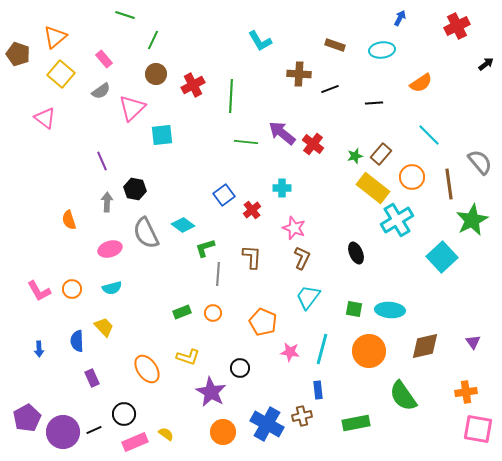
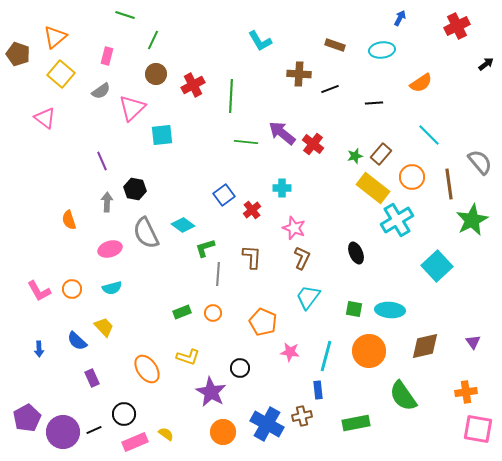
pink rectangle at (104, 59): moved 3 px right, 3 px up; rotated 54 degrees clockwise
cyan square at (442, 257): moved 5 px left, 9 px down
blue semicircle at (77, 341): rotated 45 degrees counterclockwise
cyan line at (322, 349): moved 4 px right, 7 px down
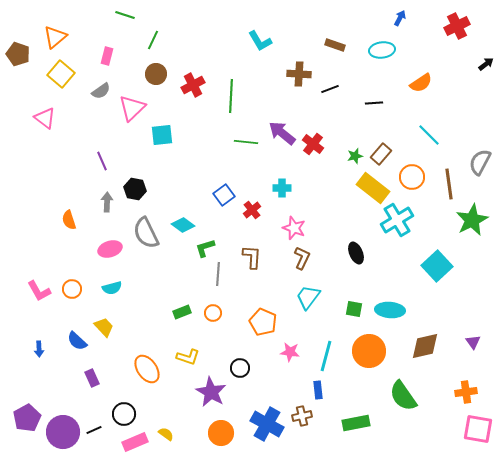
gray semicircle at (480, 162): rotated 112 degrees counterclockwise
orange circle at (223, 432): moved 2 px left, 1 px down
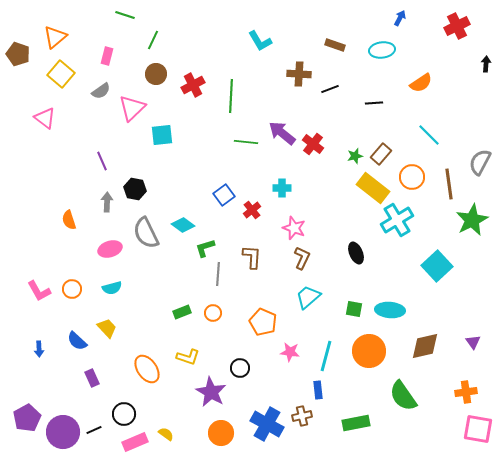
black arrow at (486, 64): rotated 49 degrees counterclockwise
cyan trapezoid at (308, 297): rotated 12 degrees clockwise
yellow trapezoid at (104, 327): moved 3 px right, 1 px down
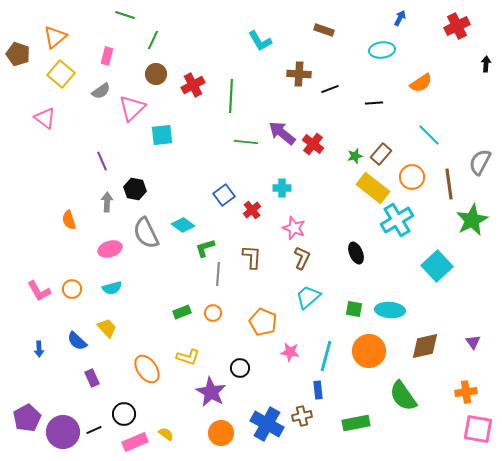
brown rectangle at (335, 45): moved 11 px left, 15 px up
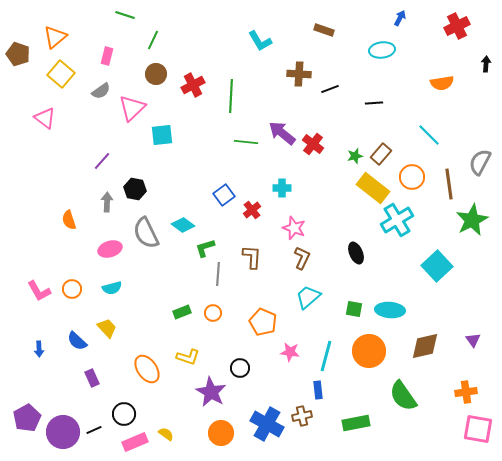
orange semicircle at (421, 83): moved 21 px right; rotated 25 degrees clockwise
purple line at (102, 161): rotated 66 degrees clockwise
purple triangle at (473, 342): moved 2 px up
